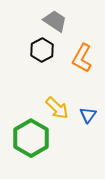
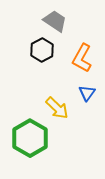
blue triangle: moved 1 px left, 22 px up
green hexagon: moved 1 px left
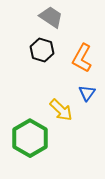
gray trapezoid: moved 4 px left, 4 px up
black hexagon: rotated 15 degrees counterclockwise
yellow arrow: moved 4 px right, 2 px down
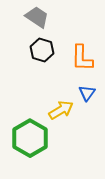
gray trapezoid: moved 14 px left
orange L-shape: rotated 28 degrees counterclockwise
yellow arrow: rotated 75 degrees counterclockwise
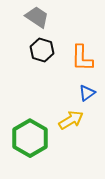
blue triangle: rotated 18 degrees clockwise
yellow arrow: moved 10 px right, 10 px down
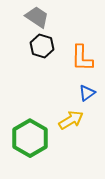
black hexagon: moved 4 px up
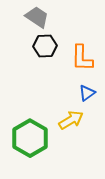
black hexagon: moved 3 px right; rotated 20 degrees counterclockwise
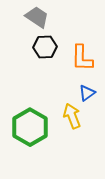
black hexagon: moved 1 px down
yellow arrow: moved 1 px right, 4 px up; rotated 80 degrees counterclockwise
green hexagon: moved 11 px up
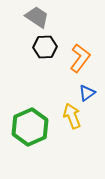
orange L-shape: moved 2 px left; rotated 144 degrees counterclockwise
green hexagon: rotated 6 degrees clockwise
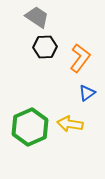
yellow arrow: moved 2 px left, 8 px down; rotated 60 degrees counterclockwise
